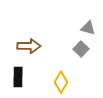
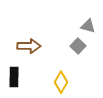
gray triangle: moved 2 px up
gray square: moved 3 px left, 3 px up
black rectangle: moved 4 px left
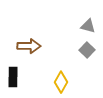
gray square: moved 9 px right, 4 px down
black rectangle: moved 1 px left
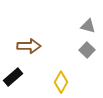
black rectangle: rotated 48 degrees clockwise
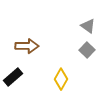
gray triangle: rotated 21 degrees clockwise
brown arrow: moved 2 px left
yellow diamond: moved 3 px up
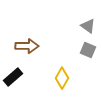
gray square: moved 1 px right; rotated 21 degrees counterclockwise
yellow diamond: moved 1 px right, 1 px up
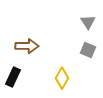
gray triangle: moved 4 px up; rotated 21 degrees clockwise
black rectangle: rotated 24 degrees counterclockwise
